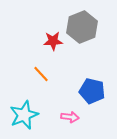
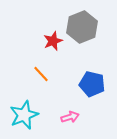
red star: rotated 18 degrees counterclockwise
blue pentagon: moved 7 px up
pink arrow: rotated 24 degrees counterclockwise
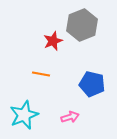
gray hexagon: moved 2 px up
orange line: rotated 36 degrees counterclockwise
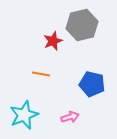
gray hexagon: rotated 8 degrees clockwise
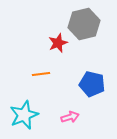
gray hexagon: moved 2 px right, 1 px up
red star: moved 5 px right, 2 px down
orange line: rotated 18 degrees counterclockwise
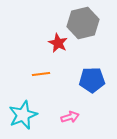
gray hexagon: moved 1 px left, 1 px up
red star: rotated 24 degrees counterclockwise
blue pentagon: moved 4 px up; rotated 15 degrees counterclockwise
cyan star: moved 1 px left
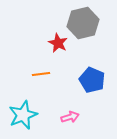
blue pentagon: rotated 25 degrees clockwise
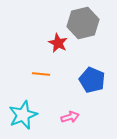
orange line: rotated 12 degrees clockwise
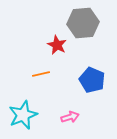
gray hexagon: rotated 8 degrees clockwise
red star: moved 1 px left, 2 px down
orange line: rotated 18 degrees counterclockwise
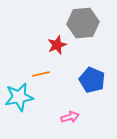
red star: rotated 24 degrees clockwise
cyan star: moved 4 px left, 18 px up; rotated 12 degrees clockwise
